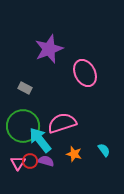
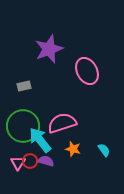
pink ellipse: moved 2 px right, 2 px up
gray rectangle: moved 1 px left, 2 px up; rotated 40 degrees counterclockwise
orange star: moved 1 px left, 5 px up
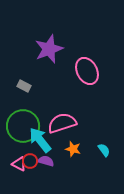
gray rectangle: rotated 40 degrees clockwise
pink triangle: moved 1 px right, 1 px down; rotated 35 degrees counterclockwise
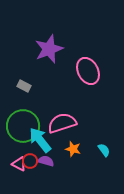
pink ellipse: moved 1 px right
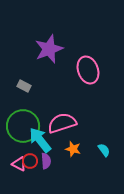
pink ellipse: moved 1 px up; rotated 8 degrees clockwise
purple semicircle: rotated 70 degrees clockwise
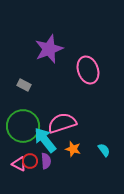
gray rectangle: moved 1 px up
cyan arrow: moved 5 px right
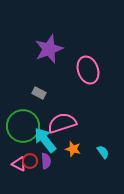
gray rectangle: moved 15 px right, 8 px down
cyan semicircle: moved 1 px left, 2 px down
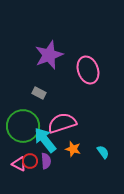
purple star: moved 6 px down
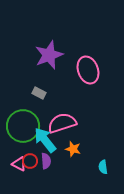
cyan semicircle: moved 15 px down; rotated 152 degrees counterclockwise
